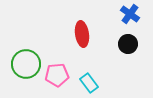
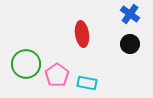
black circle: moved 2 px right
pink pentagon: rotated 30 degrees counterclockwise
cyan rectangle: moved 2 px left; rotated 42 degrees counterclockwise
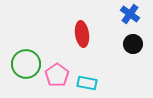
black circle: moved 3 px right
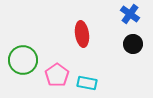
green circle: moved 3 px left, 4 px up
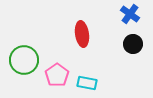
green circle: moved 1 px right
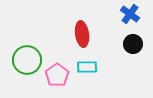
green circle: moved 3 px right
cyan rectangle: moved 16 px up; rotated 12 degrees counterclockwise
